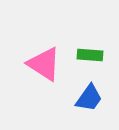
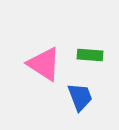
blue trapezoid: moved 9 px left, 1 px up; rotated 56 degrees counterclockwise
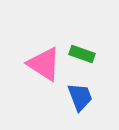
green rectangle: moved 8 px left, 1 px up; rotated 15 degrees clockwise
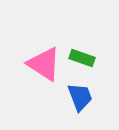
green rectangle: moved 4 px down
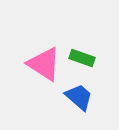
blue trapezoid: moved 1 px left; rotated 28 degrees counterclockwise
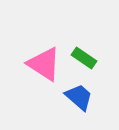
green rectangle: moved 2 px right; rotated 15 degrees clockwise
